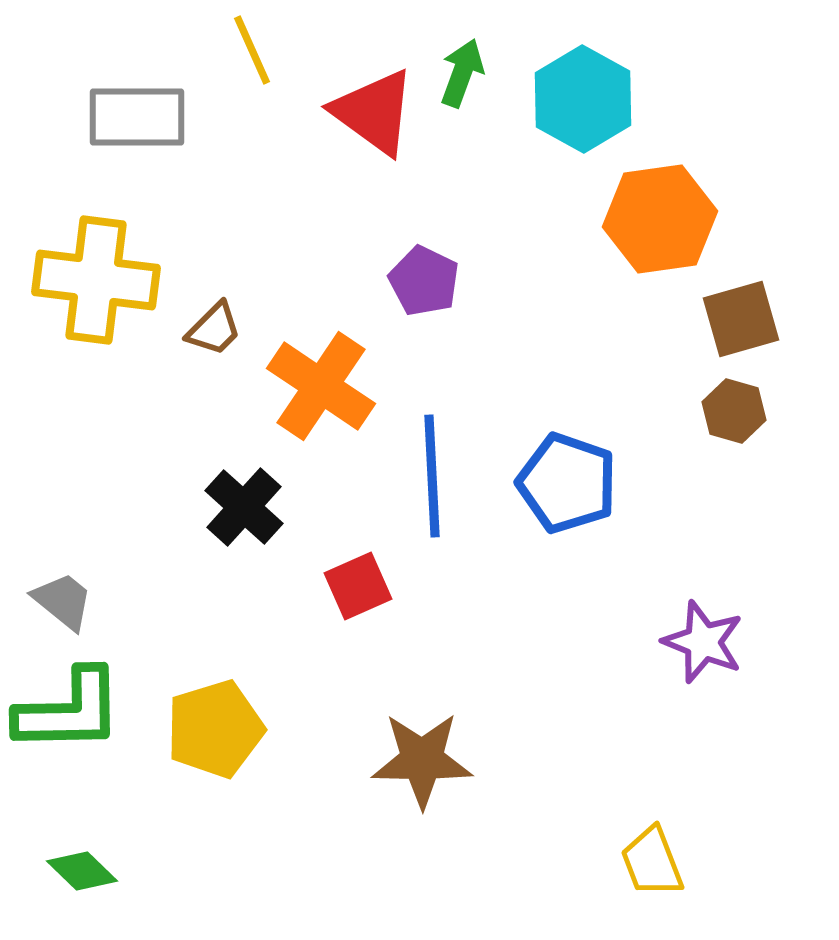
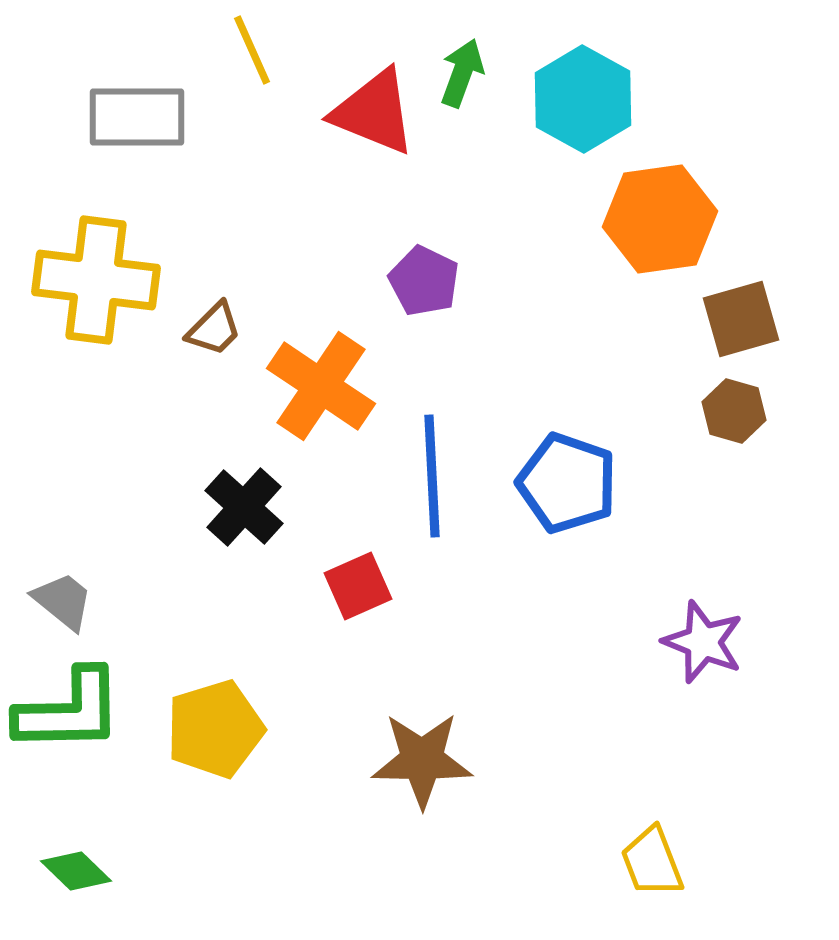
red triangle: rotated 14 degrees counterclockwise
green diamond: moved 6 px left
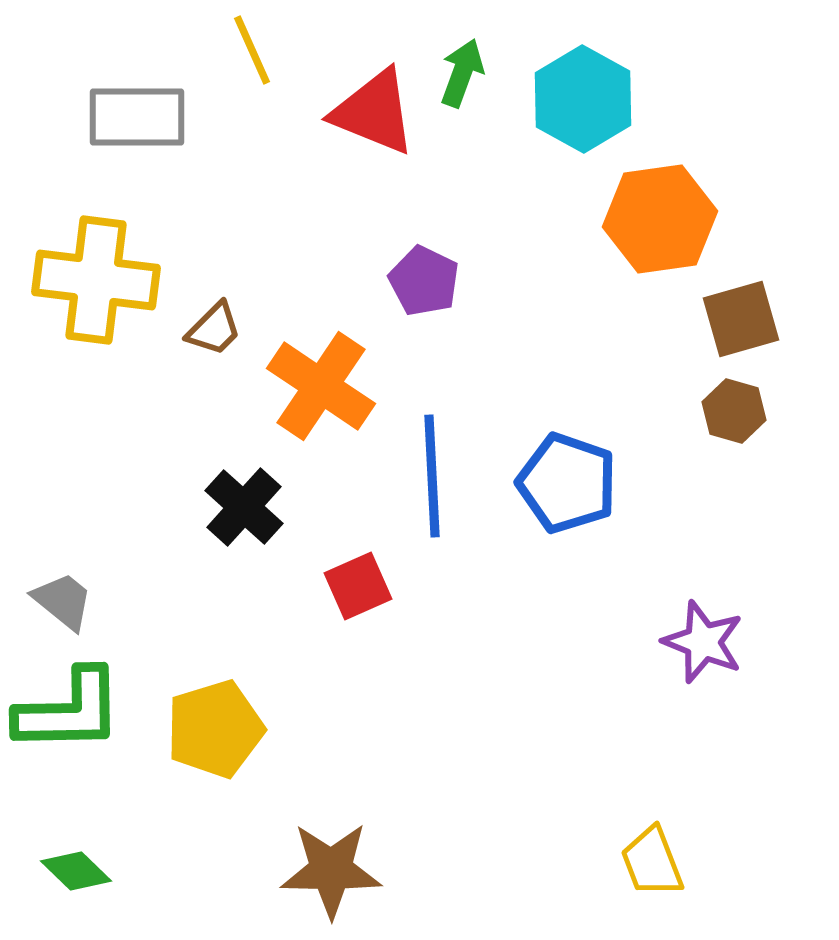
brown star: moved 91 px left, 110 px down
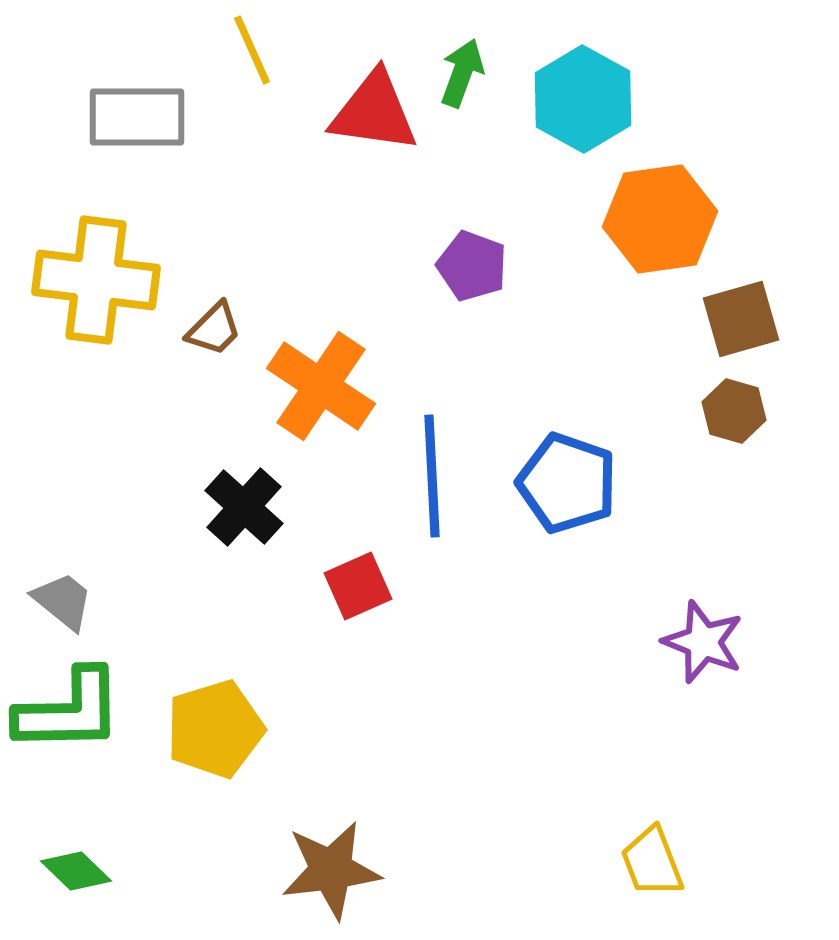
red triangle: rotated 14 degrees counterclockwise
purple pentagon: moved 48 px right, 15 px up; rotated 6 degrees counterclockwise
brown star: rotated 8 degrees counterclockwise
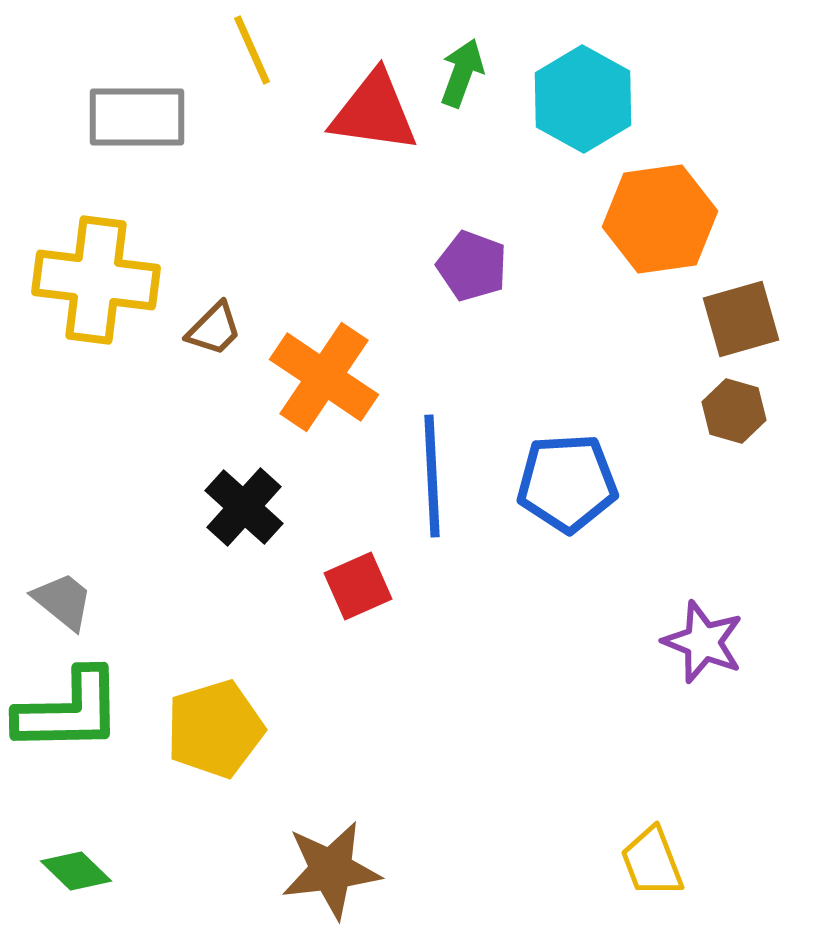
orange cross: moved 3 px right, 9 px up
blue pentagon: rotated 22 degrees counterclockwise
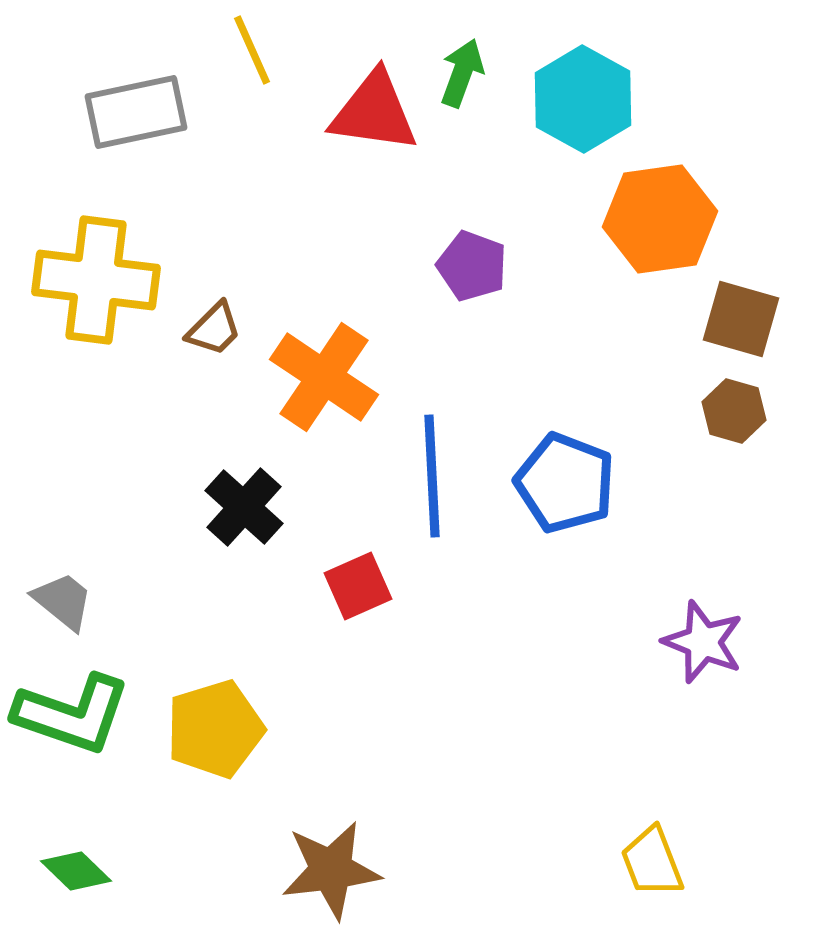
gray rectangle: moved 1 px left, 5 px up; rotated 12 degrees counterclockwise
brown square: rotated 32 degrees clockwise
blue pentagon: moved 2 px left; rotated 24 degrees clockwise
green L-shape: moved 3 px right, 3 px down; rotated 20 degrees clockwise
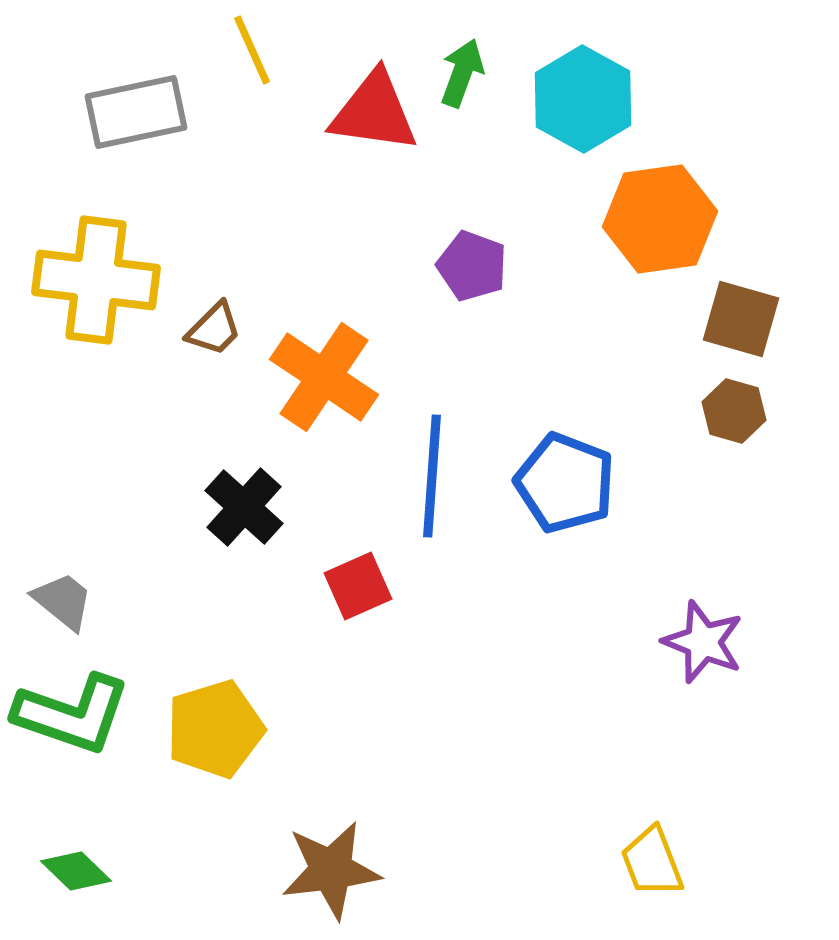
blue line: rotated 7 degrees clockwise
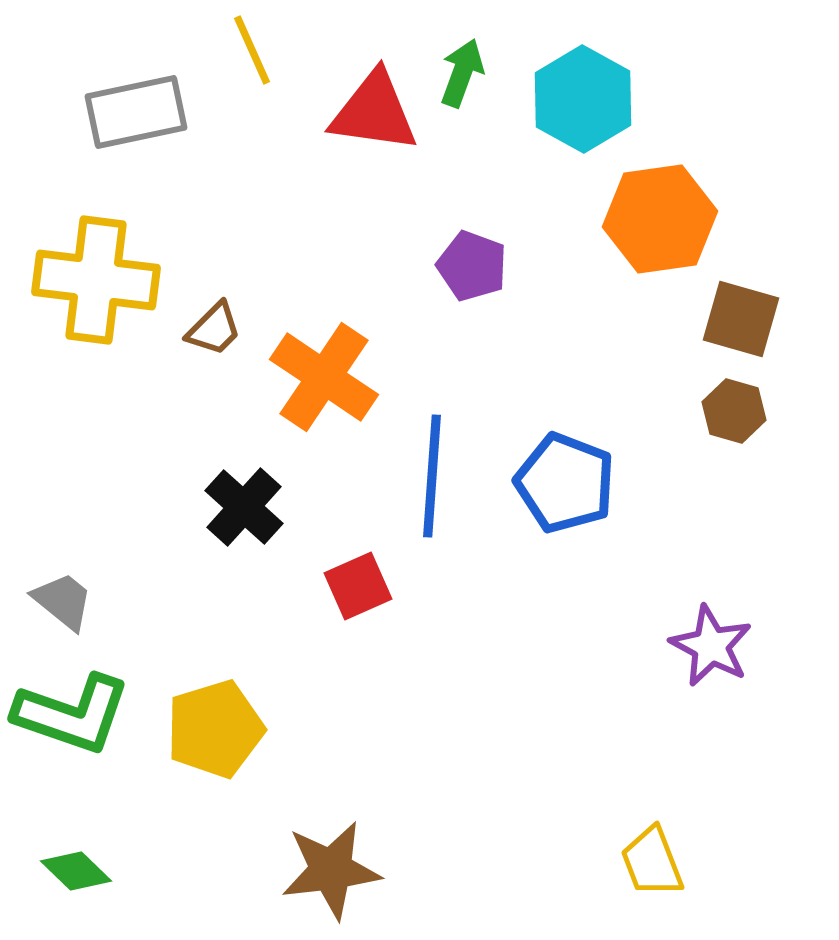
purple star: moved 8 px right, 4 px down; rotated 6 degrees clockwise
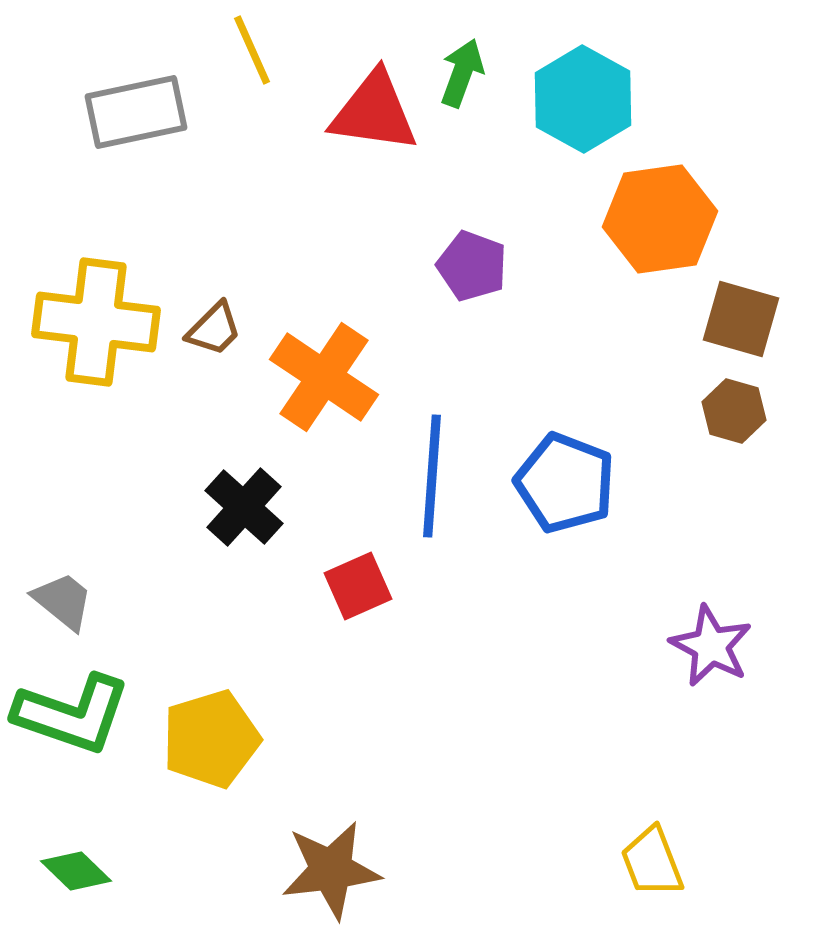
yellow cross: moved 42 px down
yellow pentagon: moved 4 px left, 10 px down
